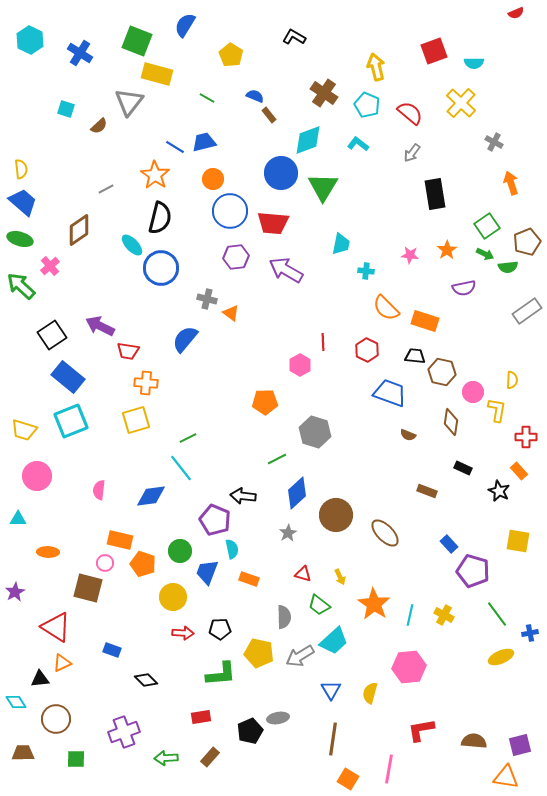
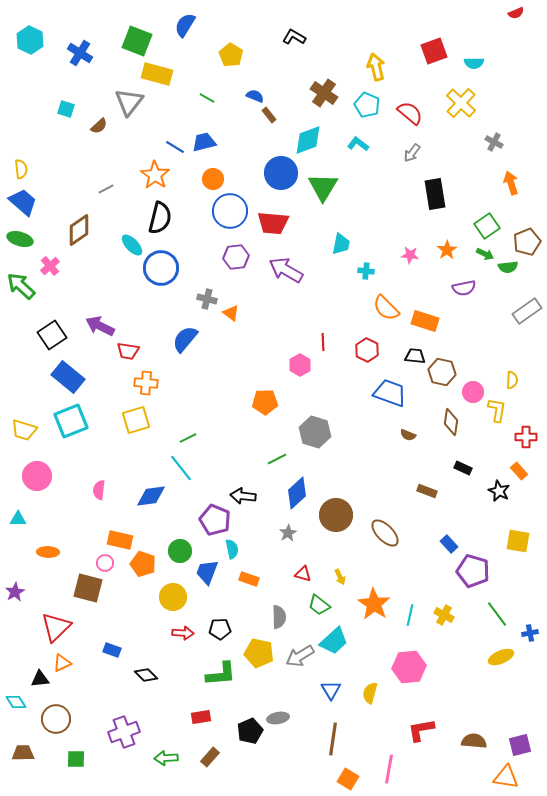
gray semicircle at (284, 617): moved 5 px left
red triangle at (56, 627): rotated 44 degrees clockwise
black diamond at (146, 680): moved 5 px up
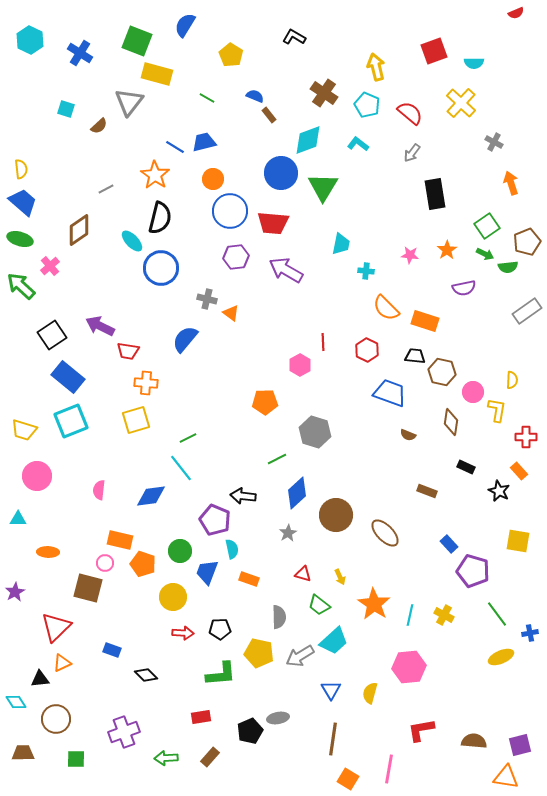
cyan ellipse at (132, 245): moved 4 px up
black rectangle at (463, 468): moved 3 px right, 1 px up
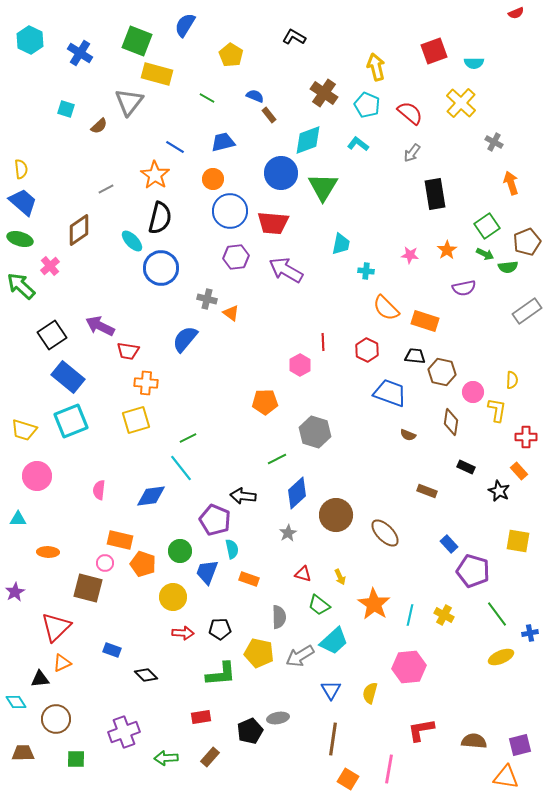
blue trapezoid at (204, 142): moved 19 px right
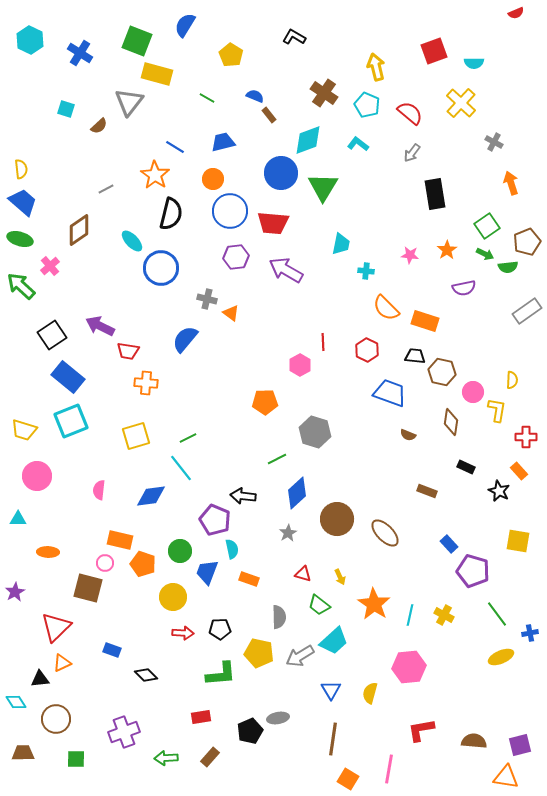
black semicircle at (160, 218): moved 11 px right, 4 px up
yellow square at (136, 420): moved 16 px down
brown circle at (336, 515): moved 1 px right, 4 px down
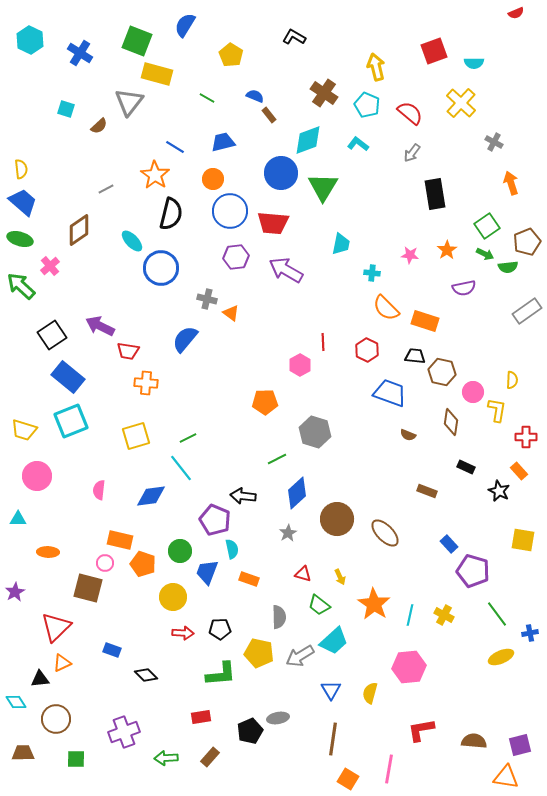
cyan cross at (366, 271): moved 6 px right, 2 px down
yellow square at (518, 541): moved 5 px right, 1 px up
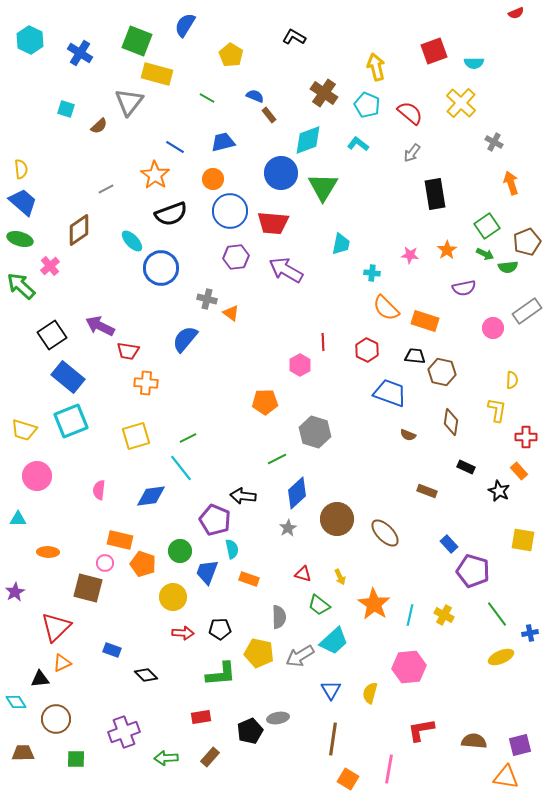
black semicircle at (171, 214): rotated 56 degrees clockwise
pink circle at (473, 392): moved 20 px right, 64 px up
gray star at (288, 533): moved 5 px up
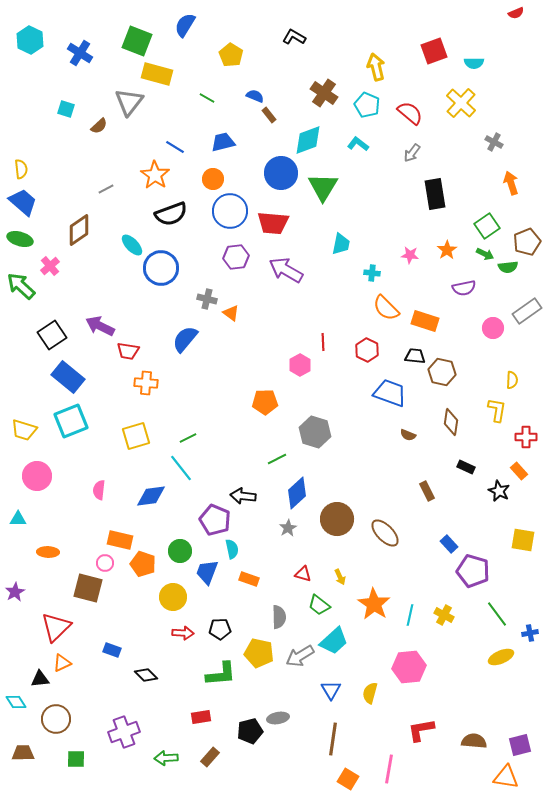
cyan ellipse at (132, 241): moved 4 px down
brown rectangle at (427, 491): rotated 42 degrees clockwise
black pentagon at (250, 731): rotated 10 degrees clockwise
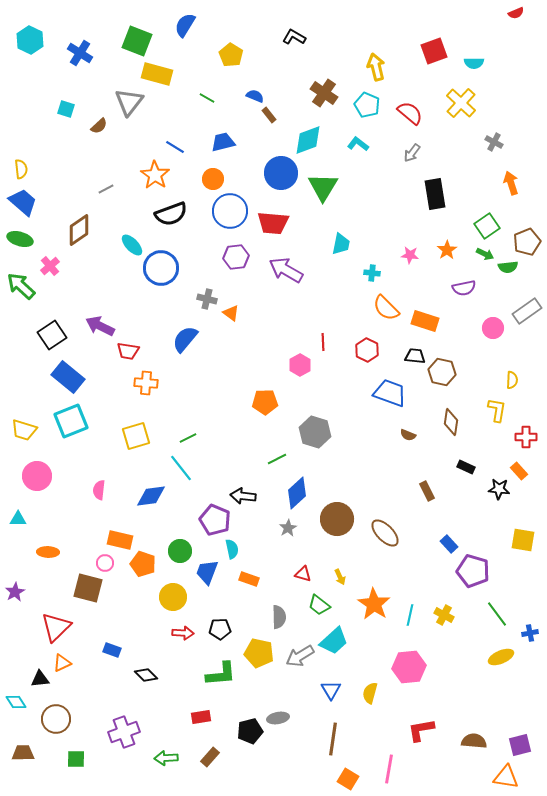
black star at (499, 491): moved 2 px up; rotated 20 degrees counterclockwise
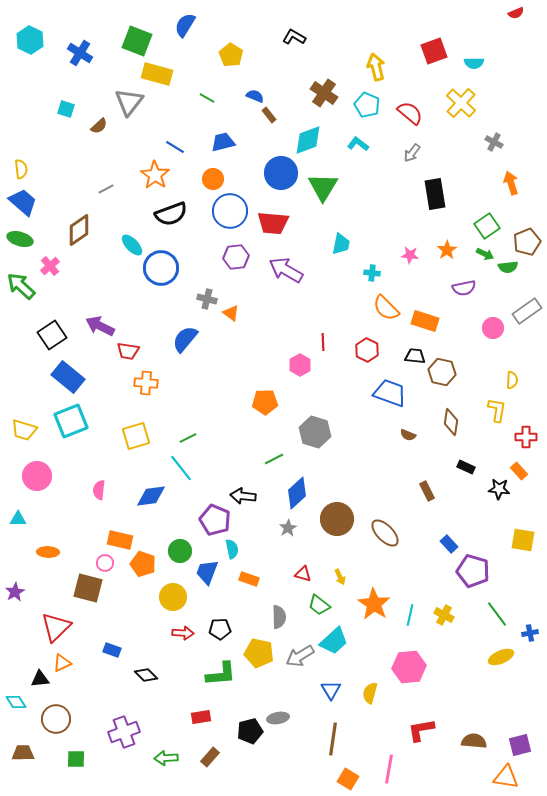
green line at (277, 459): moved 3 px left
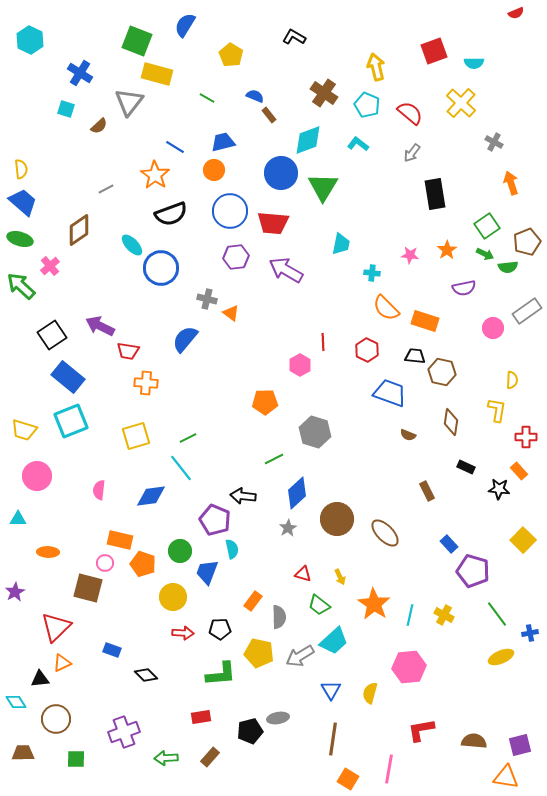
blue cross at (80, 53): moved 20 px down
orange circle at (213, 179): moved 1 px right, 9 px up
yellow square at (523, 540): rotated 35 degrees clockwise
orange rectangle at (249, 579): moved 4 px right, 22 px down; rotated 72 degrees counterclockwise
